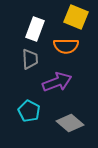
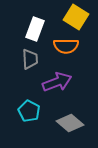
yellow square: rotated 10 degrees clockwise
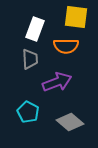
yellow square: rotated 25 degrees counterclockwise
cyan pentagon: moved 1 px left, 1 px down
gray diamond: moved 1 px up
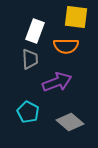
white rectangle: moved 2 px down
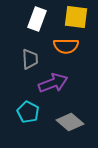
white rectangle: moved 2 px right, 12 px up
purple arrow: moved 4 px left, 1 px down
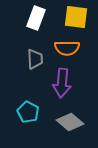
white rectangle: moved 1 px left, 1 px up
orange semicircle: moved 1 px right, 2 px down
gray trapezoid: moved 5 px right
purple arrow: moved 9 px right; rotated 116 degrees clockwise
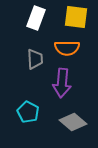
gray diamond: moved 3 px right
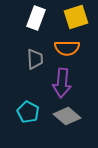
yellow square: rotated 25 degrees counterclockwise
gray diamond: moved 6 px left, 6 px up
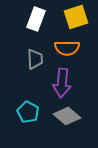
white rectangle: moved 1 px down
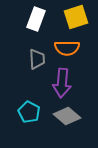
gray trapezoid: moved 2 px right
cyan pentagon: moved 1 px right
